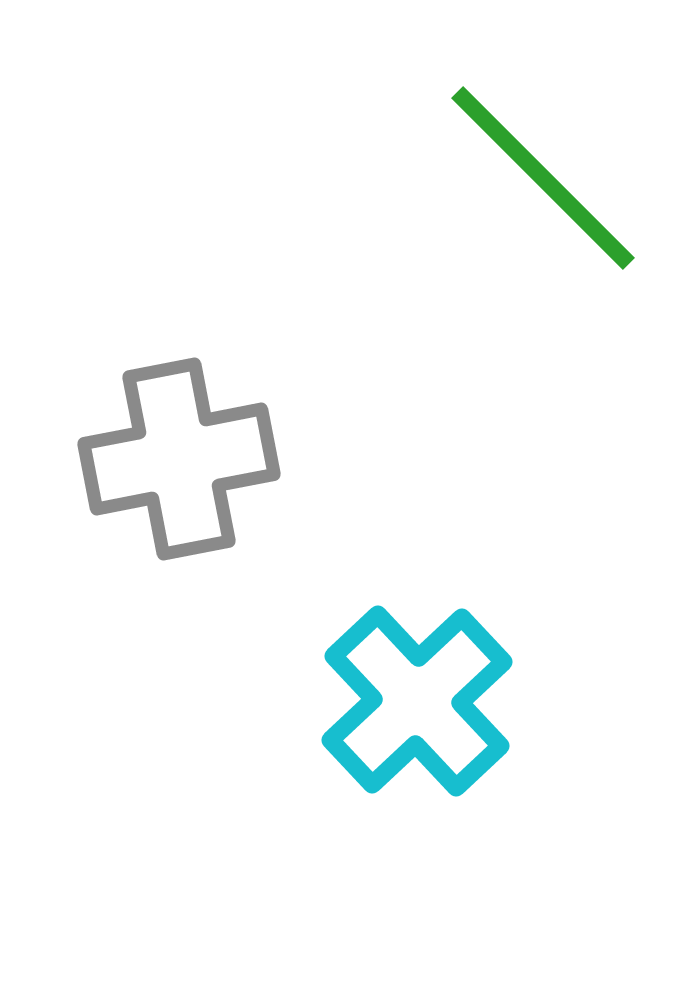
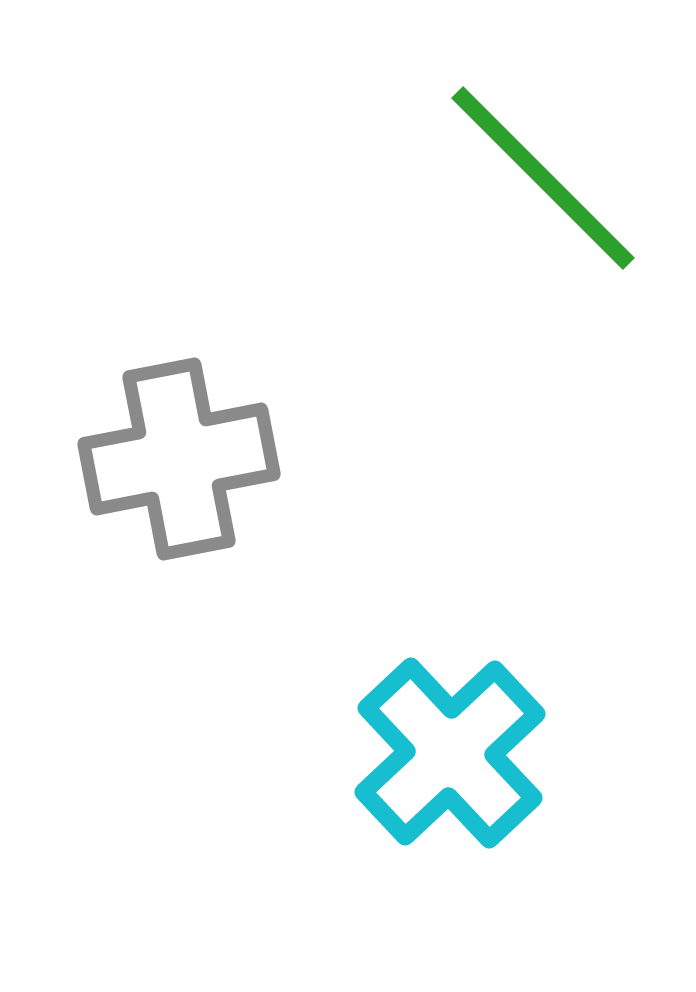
cyan cross: moved 33 px right, 52 px down
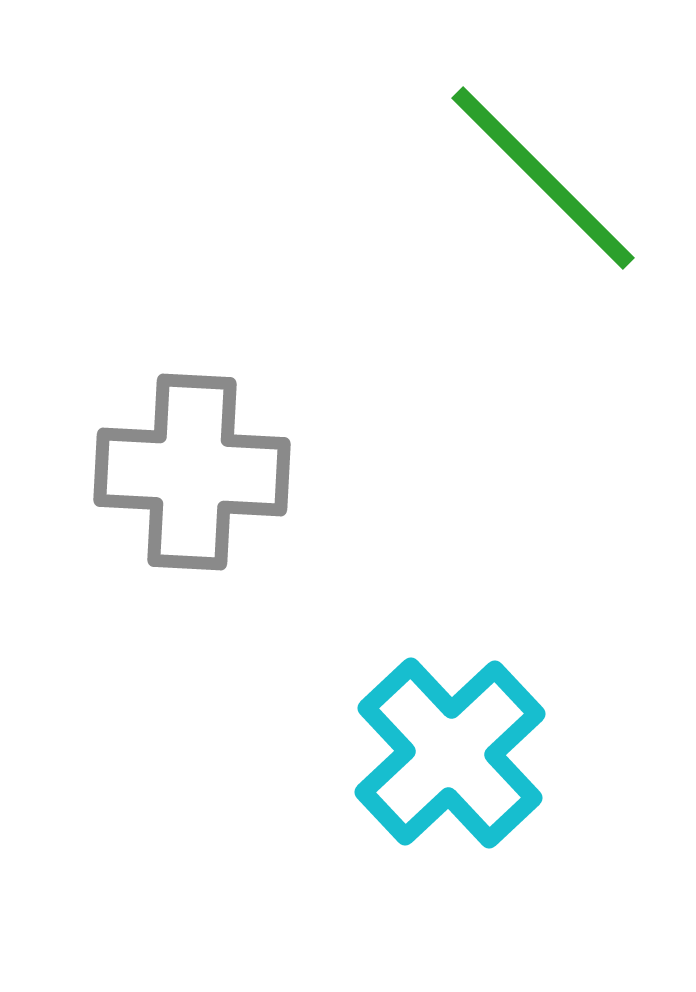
gray cross: moved 13 px right, 13 px down; rotated 14 degrees clockwise
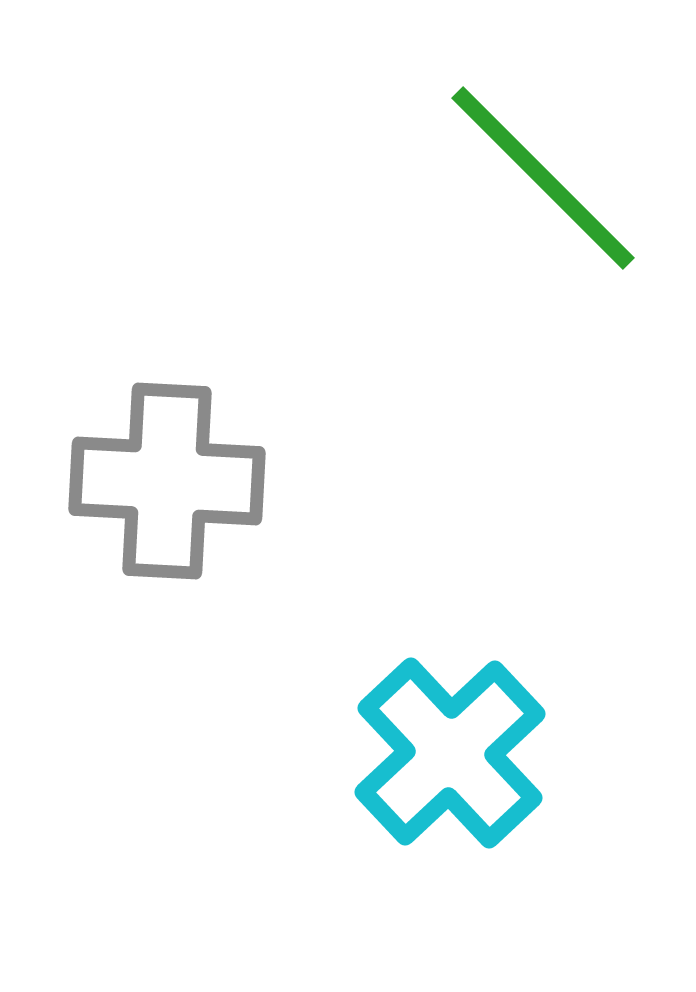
gray cross: moved 25 px left, 9 px down
